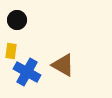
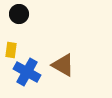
black circle: moved 2 px right, 6 px up
yellow rectangle: moved 1 px up
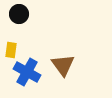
brown triangle: rotated 25 degrees clockwise
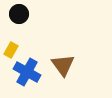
yellow rectangle: rotated 21 degrees clockwise
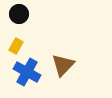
yellow rectangle: moved 5 px right, 4 px up
brown triangle: rotated 20 degrees clockwise
